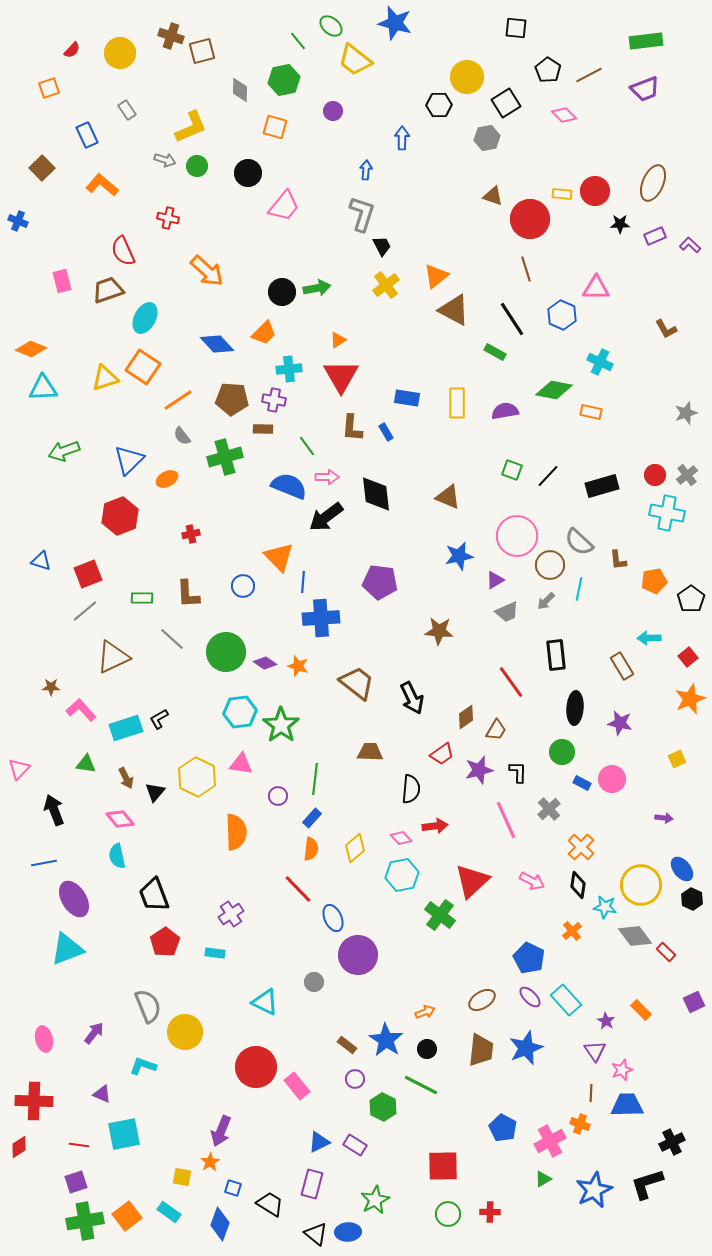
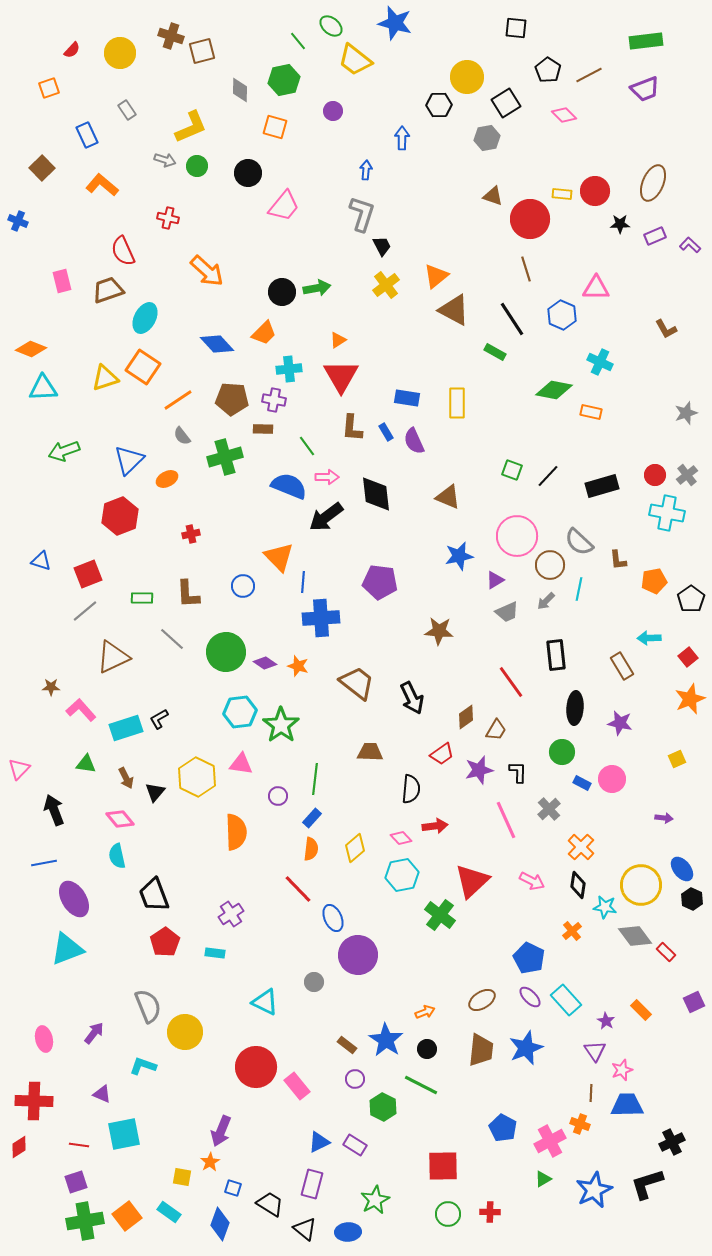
purple semicircle at (505, 411): moved 91 px left, 30 px down; rotated 104 degrees counterclockwise
black triangle at (316, 1234): moved 11 px left, 5 px up
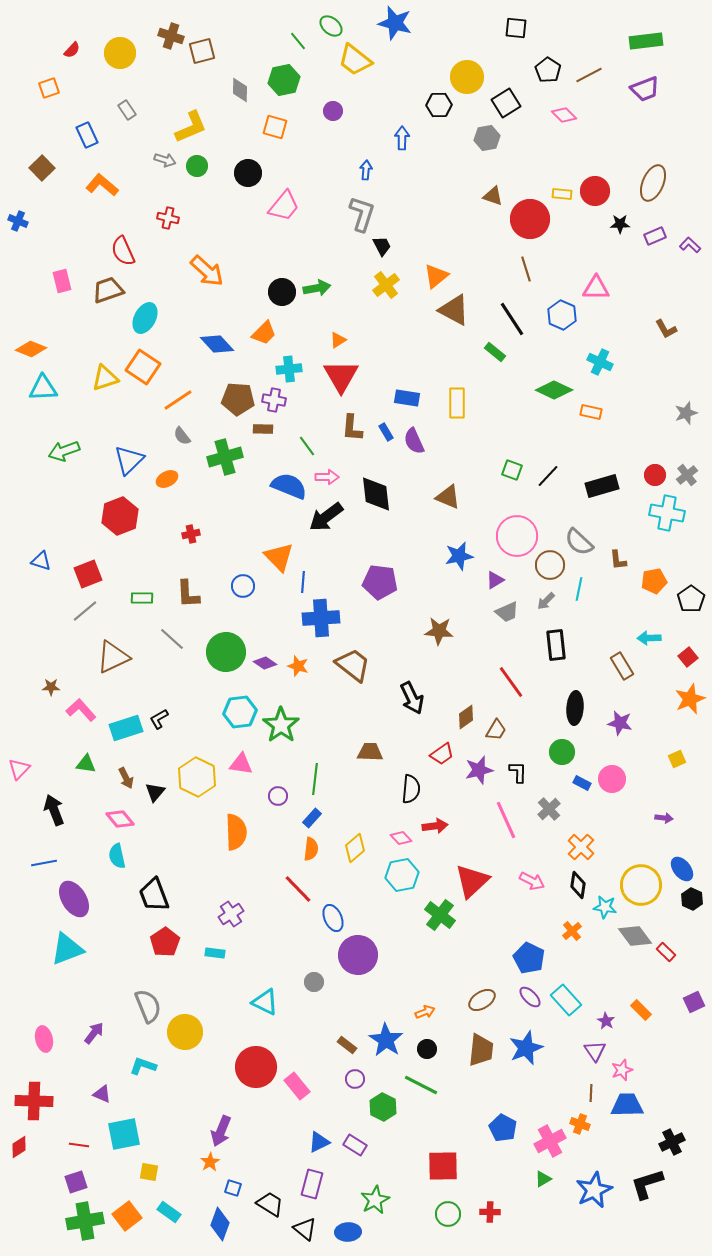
green rectangle at (495, 352): rotated 10 degrees clockwise
green diamond at (554, 390): rotated 15 degrees clockwise
brown pentagon at (232, 399): moved 6 px right
black rectangle at (556, 655): moved 10 px up
brown trapezoid at (357, 683): moved 4 px left, 18 px up
yellow square at (182, 1177): moved 33 px left, 5 px up
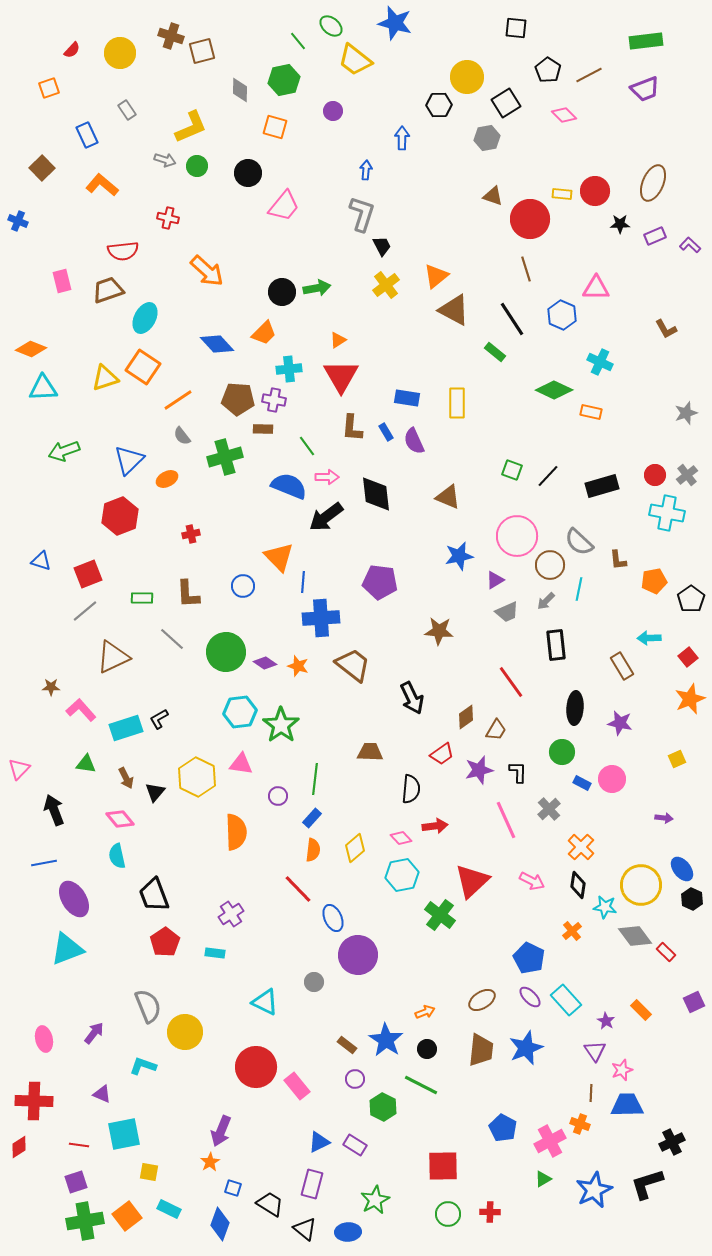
red semicircle at (123, 251): rotated 72 degrees counterclockwise
orange semicircle at (311, 849): moved 2 px right, 1 px down
cyan rectangle at (169, 1212): moved 3 px up; rotated 10 degrees counterclockwise
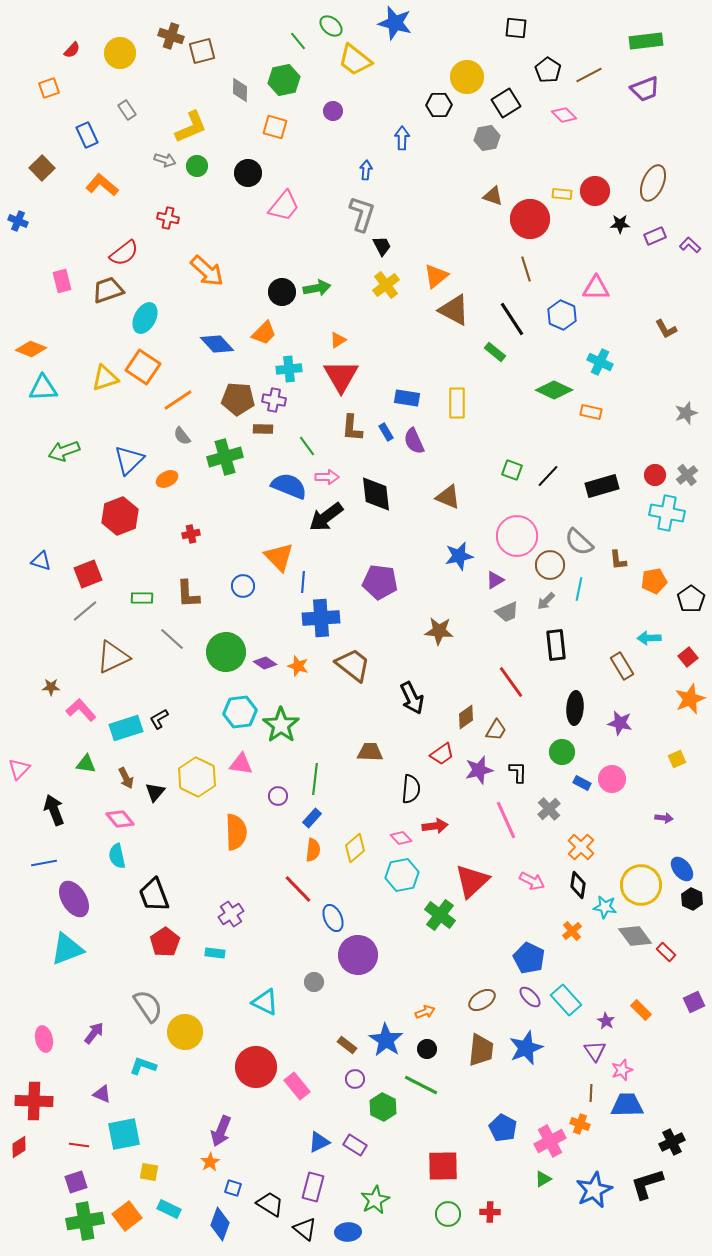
red semicircle at (123, 251): moved 1 px right, 2 px down; rotated 32 degrees counterclockwise
gray semicircle at (148, 1006): rotated 12 degrees counterclockwise
purple rectangle at (312, 1184): moved 1 px right, 3 px down
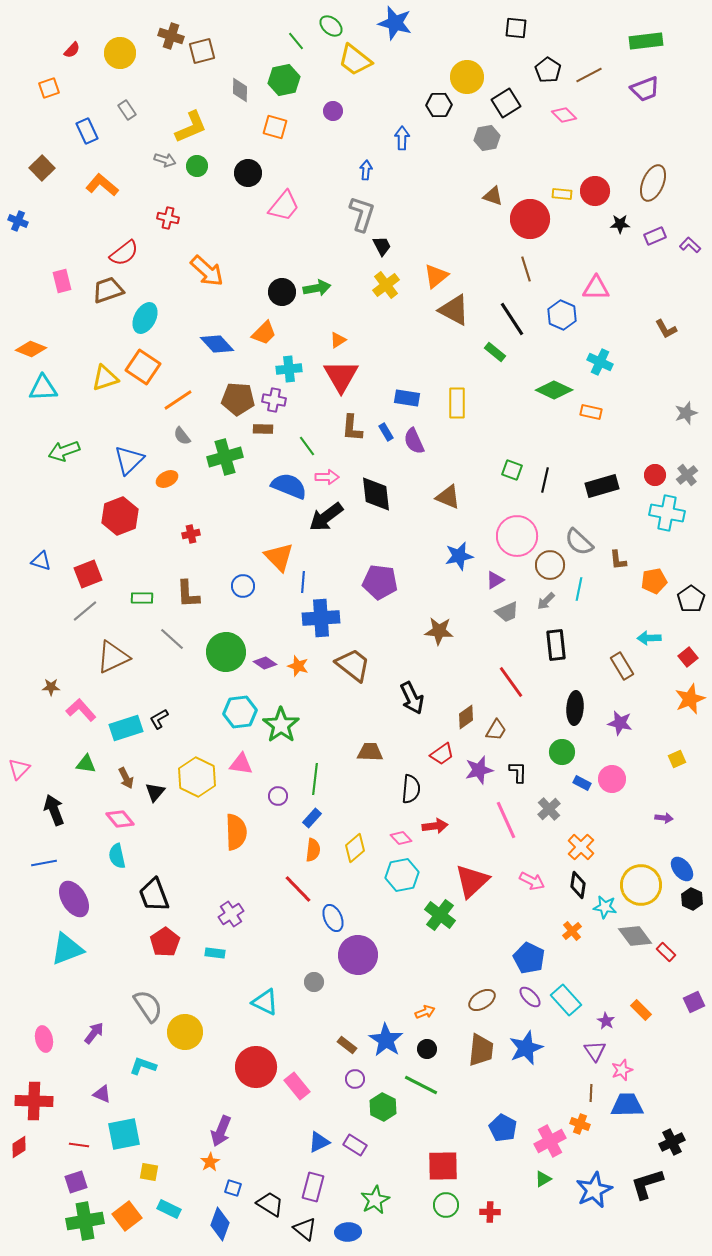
green line at (298, 41): moved 2 px left
blue rectangle at (87, 135): moved 4 px up
black line at (548, 476): moved 3 px left, 4 px down; rotated 30 degrees counterclockwise
green circle at (448, 1214): moved 2 px left, 9 px up
